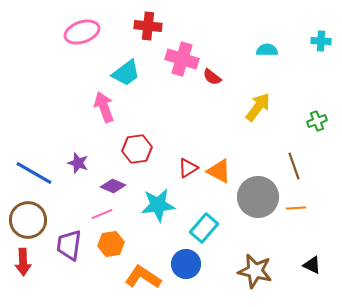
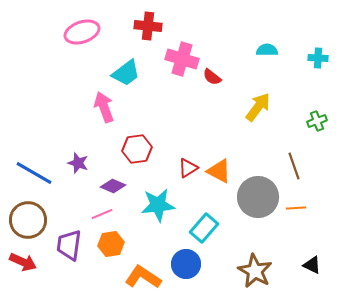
cyan cross: moved 3 px left, 17 px down
red arrow: rotated 64 degrees counterclockwise
brown star: rotated 16 degrees clockwise
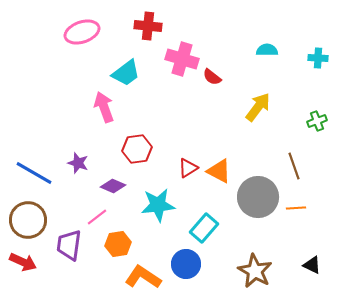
pink line: moved 5 px left, 3 px down; rotated 15 degrees counterclockwise
orange hexagon: moved 7 px right
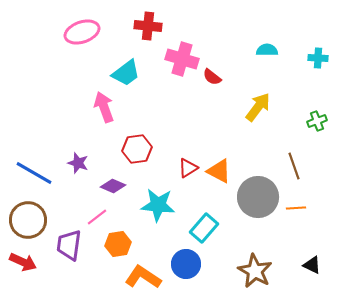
cyan star: rotated 12 degrees clockwise
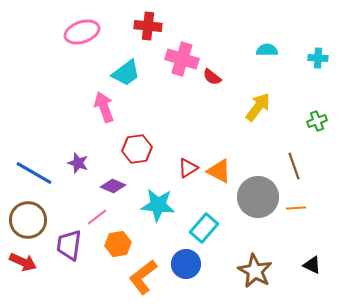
orange L-shape: rotated 72 degrees counterclockwise
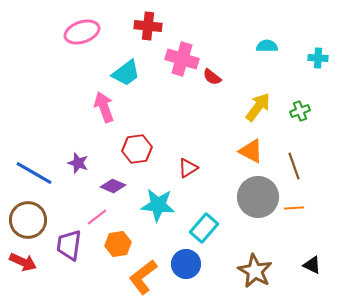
cyan semicircle: moved 4 px up
green cross: moved 17 px left, 10 px up
orange triangle: moved 32 px right, 20 px up
orange line: moved 2 px left
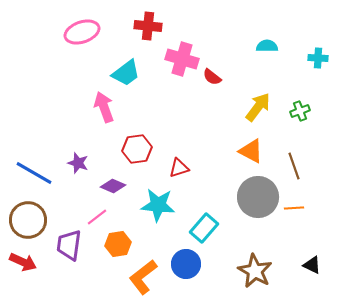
red triangle: moved 9 px left; rotated 15 degrees clockwise
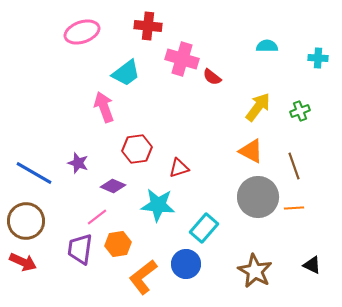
brown circle: moved 2 px left, 1 px down
purple trapezoid: moved 11 px right, 4 px down
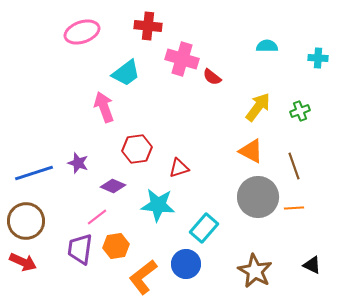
blue line: rotated 48 degrees counterclockwise
orange hexagon: moved 2 px left, 2 px down
